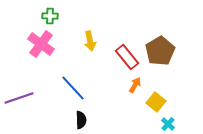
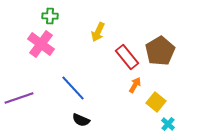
yellow arrow: moved 8 px right, 9 px up; rotated 36 degrees clockwise
black semicircle: rotated 114 degrees clockwise
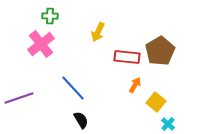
pink cross: rotated 16 degrees clockwise
red rectangle: rotated 45 degrees counterclockwise
black semicircle: rotated 144 degrees counterclockwise
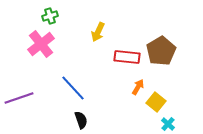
green cross: rotated 21 degrees counterclockwise
brown pentagon: moved 1 px right
orange arrow: moved 3 px right, 2 px down
black semicircle: rotated 12 degrees clockwise
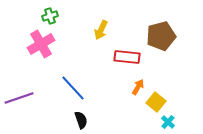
yellow arrow: moved 3 px right, 2 px up
pink cross: rotated 8 degrees clockwise
brown pentagon: moved 15 px up; rotated 16 degrees clockwise
cyan cross: moved 2 px up
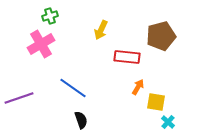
blue line: rotated 12 degrees counterclockwise
yellow square: rotated 30 degrees counterclockwise
